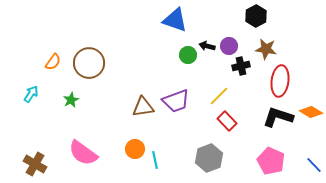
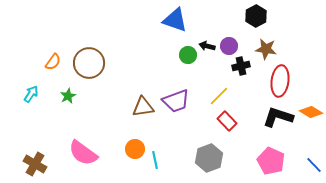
green star: moved 3 px left, 4 px up
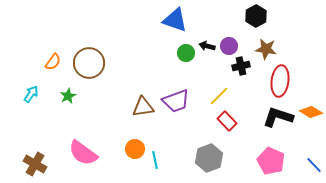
green circle: moved 2 px left, 2 px up
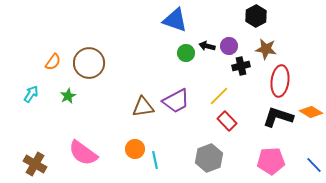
purple trapezoid: rotated 8 degrees counterclockwise
pink pentagon: rotated 28 degrees counterclockwise
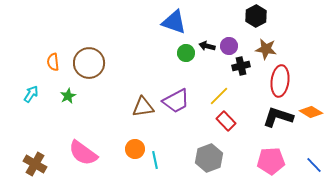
blue triangle: moved 1 px left, 2 px down
orange semicircle: rotated 138 degrees clockwise
red rectangle: moved 1 px left
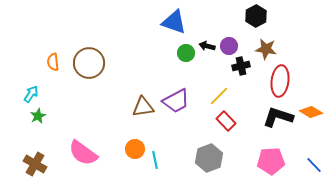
green star: moved 30 px left, 20 px down
